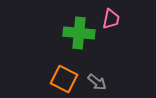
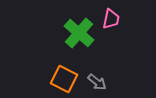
green cross: rotated 36 degrees clockwise
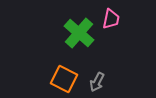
gray arrow: rotated 78 degrees clockwise
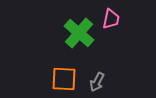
orange square: rotated 24 degrees counterclockwise
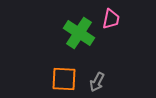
green cross: rotated 8 degrees counterclockwise
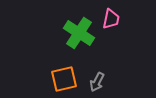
orange square: rotated 16 degrees counterclockwise
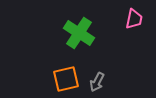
pink trapezoid: moved 23 px right
orange square: moved 2 px right
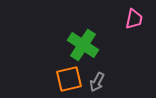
green cross: moved 4 px right, 12 px down
orange square: moved 3 px right
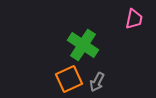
orange square: rotated 12 degrees counterclockwise
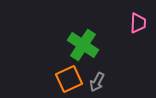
pink trapezoid: moved 4 px right, 4 px down; rotated 10 degrees counterclockwise
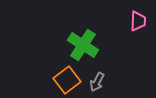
pink trapezoid: moved 2 px up
orange square: moved 2 px left, 1 px down; rotated 12 degrees counterclockwise
